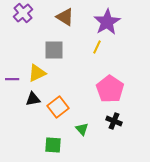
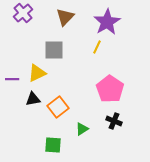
brown triangle: rotated 42 degrees clockwise
green triangle: rotated 40 degrees clockwise
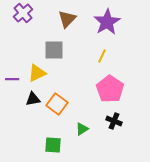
brown triangle: moved 2 px right, 2 px down
yellow line: moved 5 px right, 9 px down
orange square: moved 1 px left, 3 px up; rotated 15 degrees counterclockwise
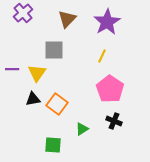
yellow triangle: rotated 30 degrees counterclockwise
purple line: moved 10 px up
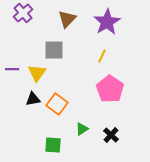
black cross: moved 3 px left, 14 px down; rotated 21 degrees clockwise
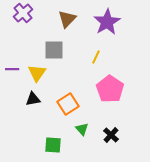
yellow line: moved 6 px left, 1 px down
orange square: moved 11 px right; rotated 20 degrees clockwise
green triangle: rotated 40 degrees counterclockwise
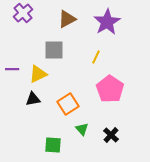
brown triangle: rotated 18 degrees clockwise
yellow triangle: moved 1 px right, 1 px down; rotated 30 degrees clockwise
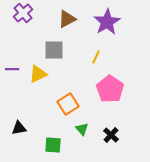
black triangle: moved 14 px left, 29 px down
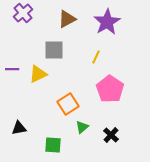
green triangle: moved 2 px up; rotated 32 degrees clockwise
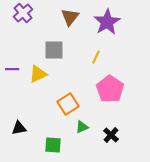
brown triangle: moved 3 px right, 2 px up; rotated 24 degrees counterclockwise
green triangle: rotated 16 degrees clockwise
